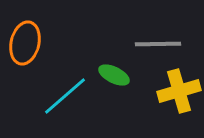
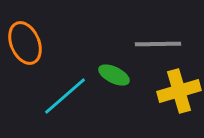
orange ellipse: rotated 36 degrees counterclockwise
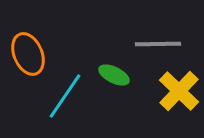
orange ellipse: moved 3 px right, 11 px down
yellow cross: rotated 30 degrees counterclockwise
cyan line: rotated 15 degrees counterclockwise
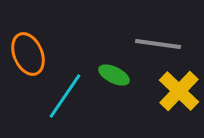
gray line: rotated 9 degrees clockwise
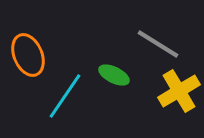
gray line: rotated 24 degrees clockwise
orange ellipse: moved 1 px down
yellow cross: rotated 15 degrees clockwise
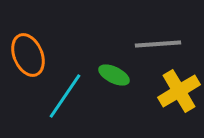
gray line: rotated 36 degrees counterclockwise
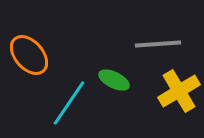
orange ellipse: moved 1 px right; rotated 18 degrees counterclockwise
green ellipse: moved 5 px down
cyan line: moved 4 px right, 7 px down
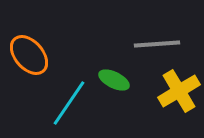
gray line: moved 1 px left
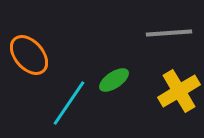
gray line: moved 12 px right, 11 px up
green ellipse: rotated 60 degrees counterclockwise
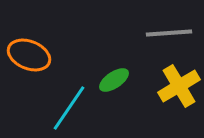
orange ellipse: rotated 27 degrees counterclockwise
yellow cross: moved 5 px up
cyan line: moved 5 px down
